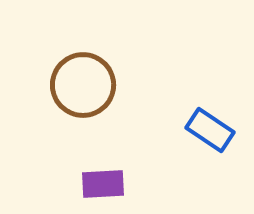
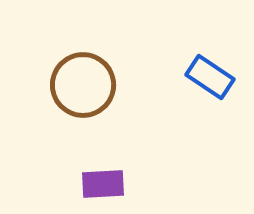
blue rectangle: moved 53 px up
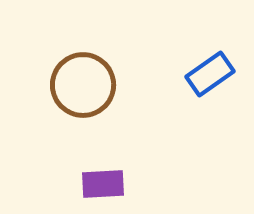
blue rectangle: moved 3 px up; rotated 69 degrees counterclockwise
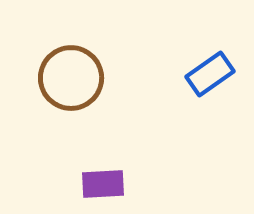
brown circle: moved 12 px left, 7 px up
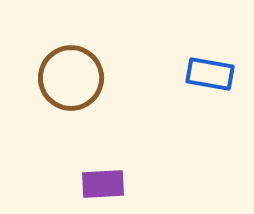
blue rectangle: rotated 45 degrees clockwise
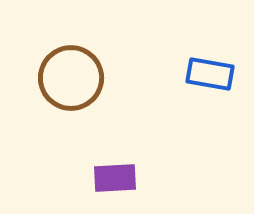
purple rectangle: moved 12 px right, 6 px up
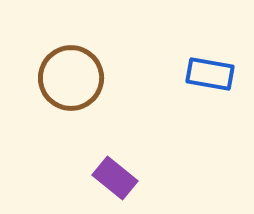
purple rectangle: rotated 42 degrees clockwise
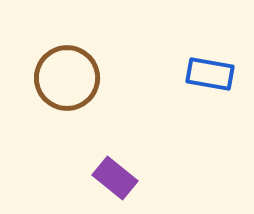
brown circle: moved 4 px left
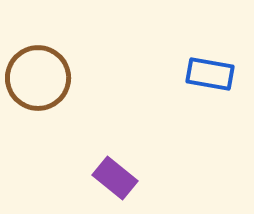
brown circle: moved 29 px left
